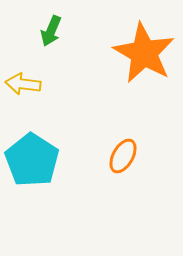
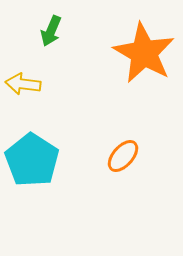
orange ellipse: rotated 12 degrees clockwise
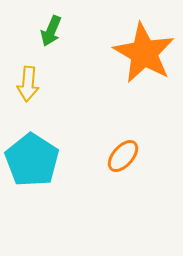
yellow arrow: moved 5 px right; rotated 92 degrees counterclockwise
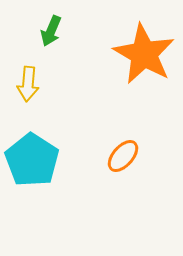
orange star: moved 1 px down
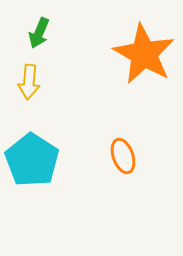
green arrow: moved 12 px left, 2 px down
yellow arrow: moved 1 px right, 2 px up
orange ellipse: rotated 60 degrees counterclockwise
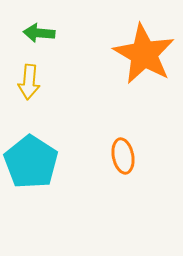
green arrow: rotated 72 degrees clockwise
orange ellipse: rotated 8 degrees clockwise
cyan pentagon: moved 1 px left, 2 px down
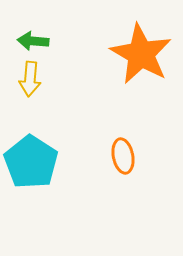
green arrow: moved 6 px left, 8 px down
orange star: moved 3 px left
yellow arrow: moved 1 px right, 3 px up
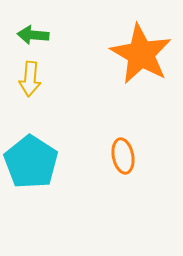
green arrow: moved 6 px up
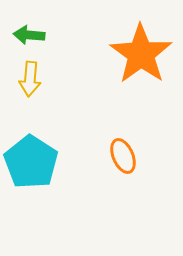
green arrow: moved 4 px left
orange star: rotated 6 degrees clockwise
orange ellipse: rotated 12 degrees counterclockwise
